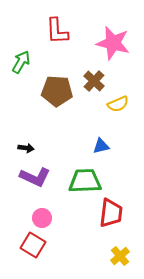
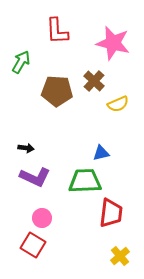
blue triangle: moved 7 px down
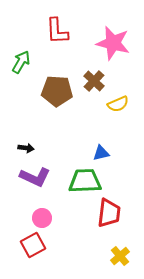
red trapezoid: moved 2 px left
red square: rotated 30 degrees clockwise
